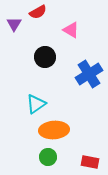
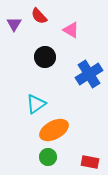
red semicircle: moved 1 px right, 4 px down; rotated 78 degrees clockwise
orange ellipse: rotated 24 degrees counterclockwise
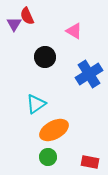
red semicircle: moved 12 px left; rotated 18 degrees clockwise
pink triangle: moved 3 px right, 1 px down
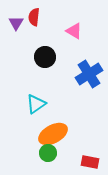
red semicircle: moved 7 px right, 1 px down; rotated 30 degrees clockwise
purple triangle: moved 2 px right, 1 px up
orange ellipse: moved 1 px left, 4 px down
green circle: moved 4 px up
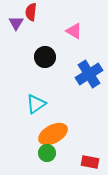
red semicircle: moved 3 px left, 5 px up
green circle: moved 1 px left
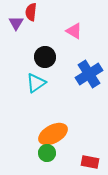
cyan triangle: moved 21 px up
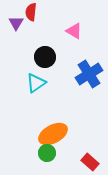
red rectangle: rotated 30 degrees clockwise
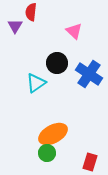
purple triangle: moved 1 px left, 3 px down
pink triangle: rotated 12 degrees clockwise
black circle: moved 12 px right, 6 px down
blue cross: rotated 24 degrees counterclockwise
red rectangle: rotated 66 degrees clockwise
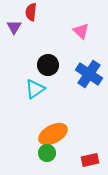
purple triangle: moved 1 px left, 1 px down
pink triangle: moved 7 px right
black circle: moved 9 px left, 2 px down
cyan triangle: moved 1 px left, 6 px down
red rectangle: moved 2 px up; rotated 60 degrees clockwise
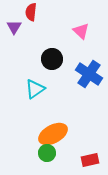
black circle: moved 4 px right, 6 px up
